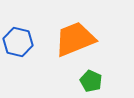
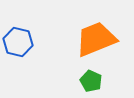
orange trapezoid: moved 21 px right
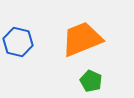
orange trapezoid: moved 14 px left
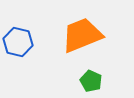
orange trapezoid: moved 4 px up
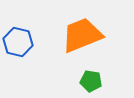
green pentagon: rotated 15 degrees counterclockwise
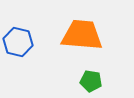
orange trapezoid: rotated 27 degrees clockwise
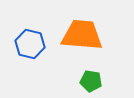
blue hexagon: moved 12 px right, 2 px down
